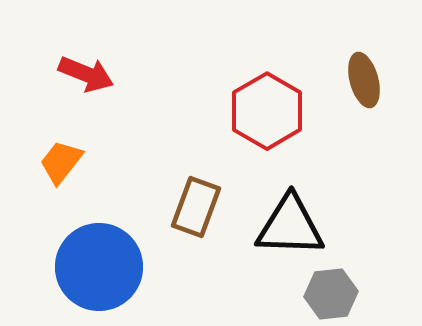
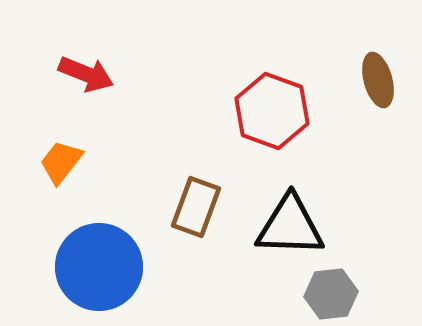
brown ellipse: moved 14 px right
red hexagon: moved 5 px right; rotated 10 degrees counterclockwise
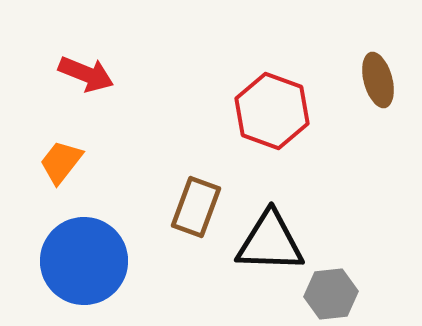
black triangle: moved 20 px left, 16 px down
blue circle: moved 15 px left, 6 px up
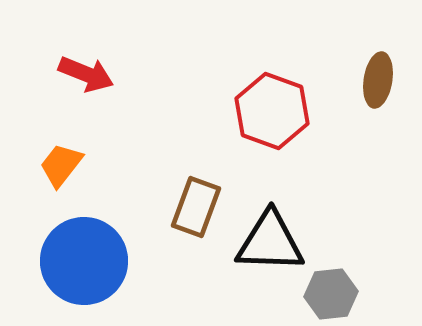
brown ellipse: rotated 24 degrees clockwise
orange trapezoid: moved 3 px down
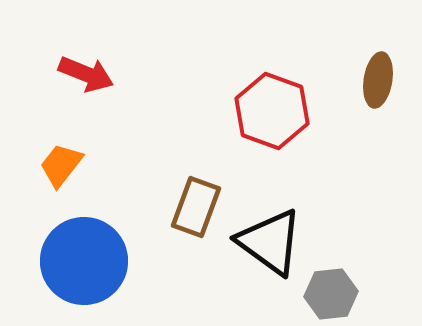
black triangle: rotated 34 degrees clockwise
